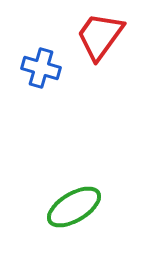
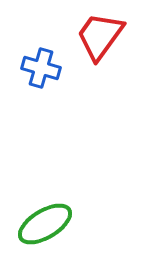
green ellipse: moved 29 px left, 17 px down
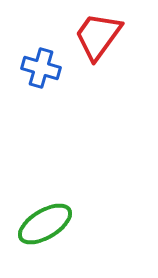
red trapezoid: moved 2 px left
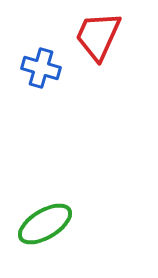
red trapezoid: rotated 12 degrees counterclockwise
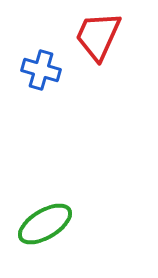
blue cross: moved 2 px down
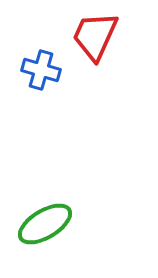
red trapezoid: moved 3 px left
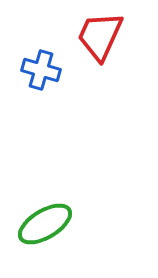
red trapezoid: moved 5 px right
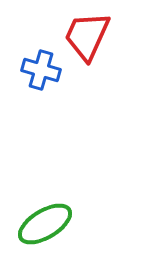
red trapezoid: moved 13 px left
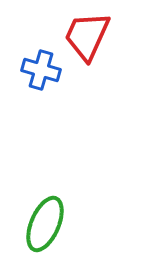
green ellipse: rotated 36 degrees counterclockwise
